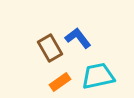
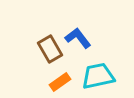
brown rectangle: moved 1 px down
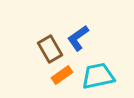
blue L-shape: rotated 88 degrees counterclockwise
orange rectangle: moved 2 px right, 7 px up
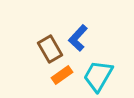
blue L-shape: rotated 12 degrees counterclockwise
cyan trapezoid: rotated 48 degrees counterclockwise
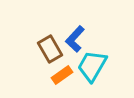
blue L-shape: moved 3 px left, 1 px down
cyan trapezoid: moved 6 px left, 10 px up
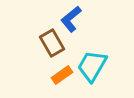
blue L-shape: moved 4 px left, 20 px up; rotated 8 degrees clockwise
brown rectangle: moved 2 px right, 6 px up
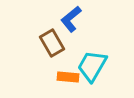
orange rectangle: moved 6 px right, 2 px down; rotated 40 degrees clockwise
